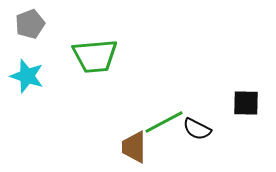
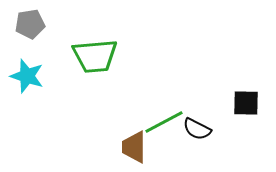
gray pentagon: rotated 12 degrees clockwise
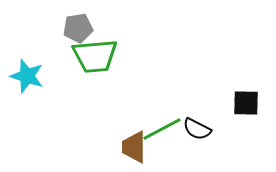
gray pentagon: moved 48 px right, 4 px down
green line: moved 2 px left, 7 px down
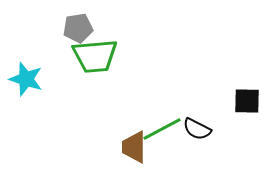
cyan star: moved 1 px left, 3 px down
black square: moved 1 px right, 2 px up
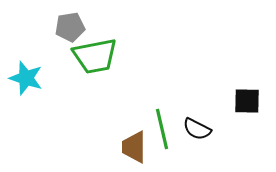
gray pentagon: moved 8 px left, 1 px up
green trapezoid: rotated 6 degrees counterclockwise
cyan star: moved 1 px up
green line: rotated 75 degrees counterclockwise
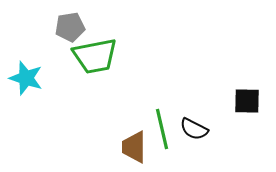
black semicircle: moved 3 px left
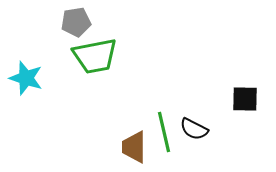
gray pentagon: moved 6 px right, 5 px up
black square: moved 2 px left, 2 px up
green line: moved 2 px right, 3 px down
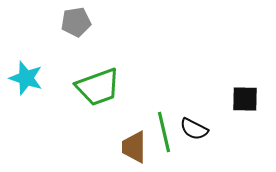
green trapezoid: moved 3 px right, 31 px down; rotated 9 degrees counterclockwise
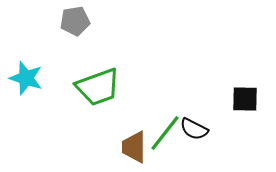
gray pentagon: moved 1 px left, 1 px up
green line: moved 1 px right, 1 px down; rotated 51 degrees clockwise
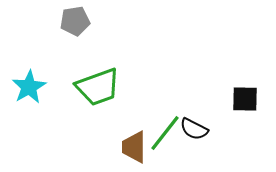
cyan star: moved 3 px right, 9 px down; rotated 24 degrees clockwise
